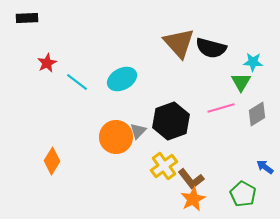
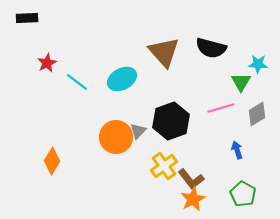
brown triangle: moved 15 px left, 9 px down
cyan star: moved 5 px right, 2 px down
blue arrow: moved 28 px left, 17 px up; rotated 36 degrees clockwise
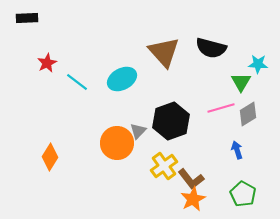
gray diamond: moved 9 px left
orange circle: moved 1 px right, 6 px down
orange diamond: moved 2 px left, 4 px up
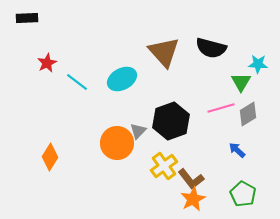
blue arrow: rotated 30 degrees counterclockwise
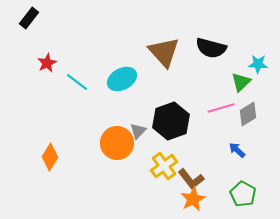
black rectangle: moved 2 px right; rotated 50 degrees counterclockwise
green triangle: rotated 15 degrees clockwise
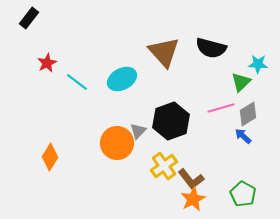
blue arrow: moved 6 px right, 14 px up
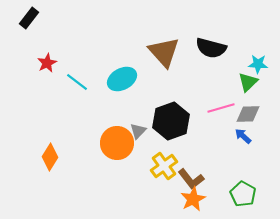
green triangle: moved 7 px right
gray diamond: rotated 30 degrees clockwise
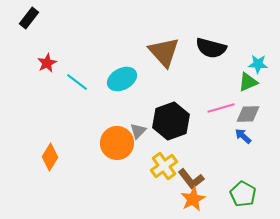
green triangle: rotated 20 degrees clockwise
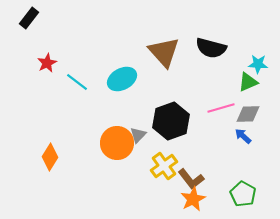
gray triangle: moved 4 px down
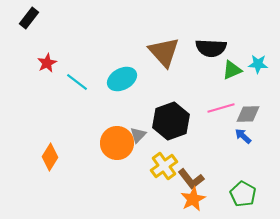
black semicircle: rotated 12 degrees counterclockwise
green triangle: moved 16 px left, 12 px up
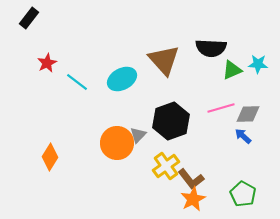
brown triangle: moved 8 px down
yellow cross: moved 2 px right
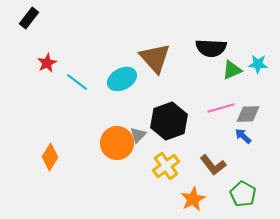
brown triangle: moved 9 px left, 2 px up
black hexagon: moved 2 px left
brown L-shape: moved 22 px right, 14 px up
